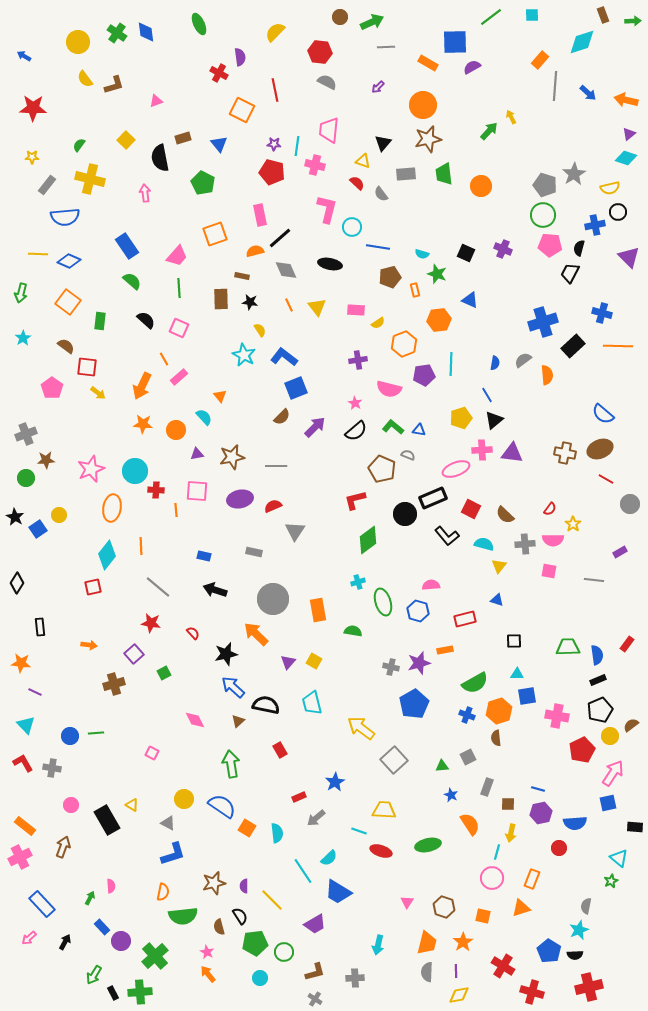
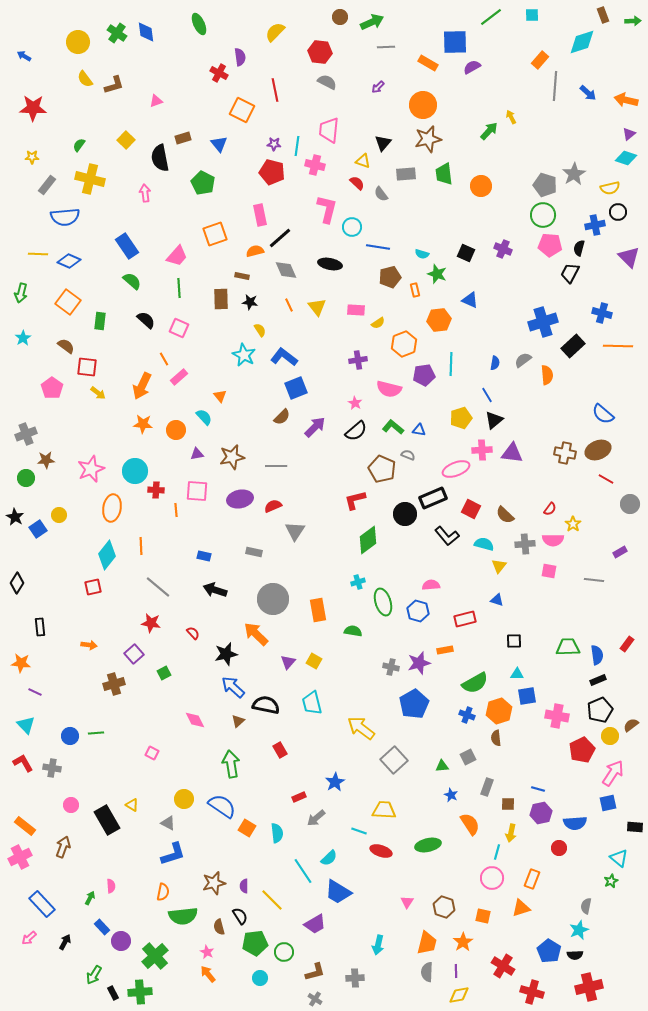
brown ellipse at (600, 449): moved 2 px left, 1 px down
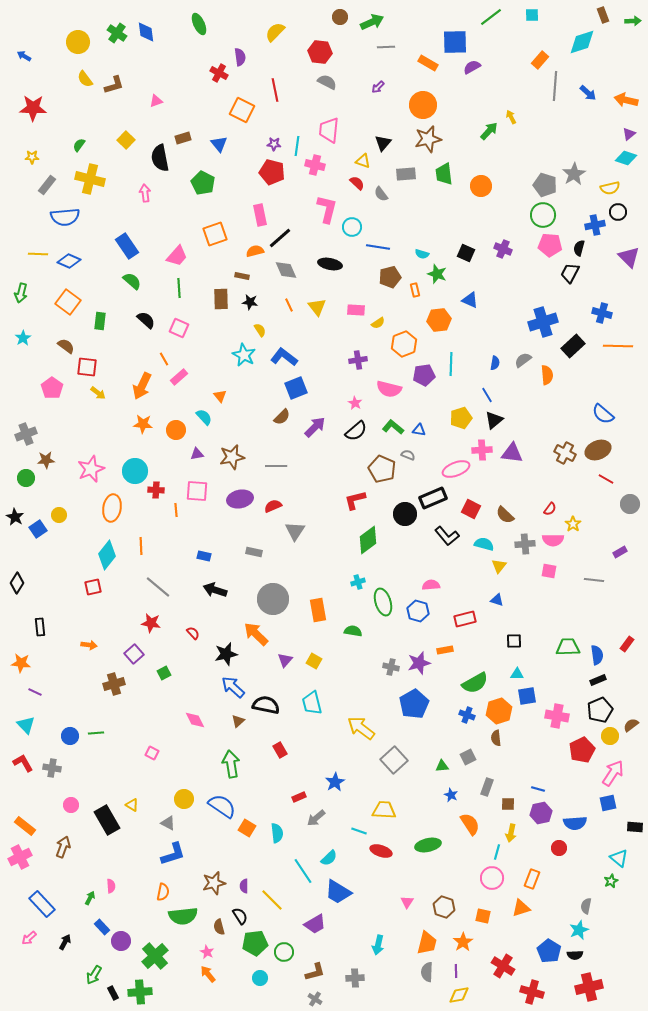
brown cross at (565, 453): rotated 15 degrees clockwise
purple triangle at (288, 662): moved 3 px left, 2 px up
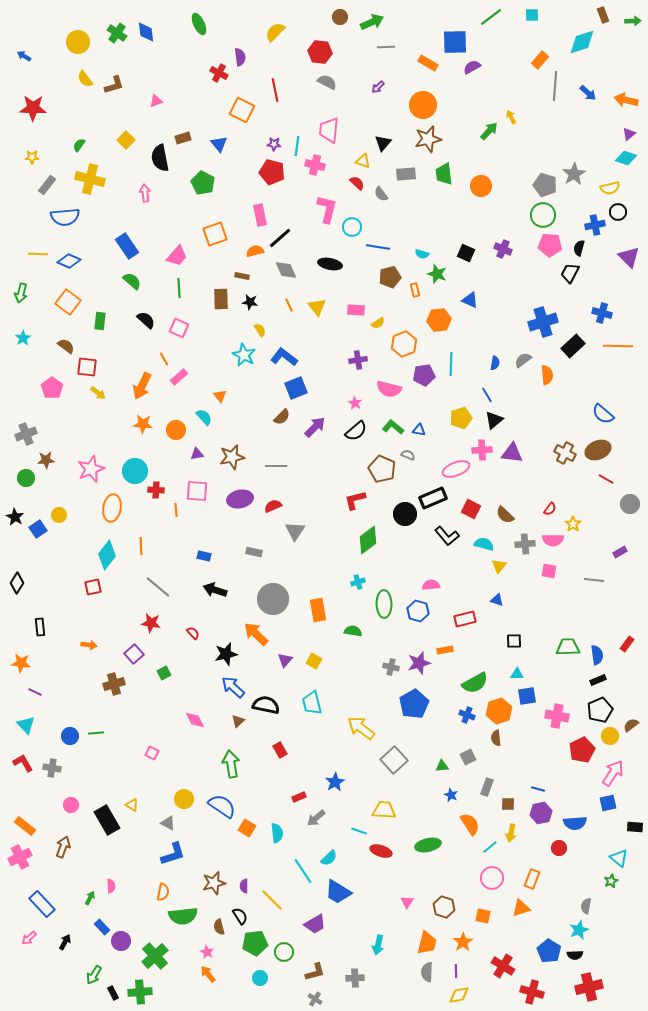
green ellipse at (383, 602): moved 1 px right, 2 px down; rotated 16 degrees clockwise
cyan line at (497, 852): moved 7 px left, 5 px up; rotated 35 degrees clockwise
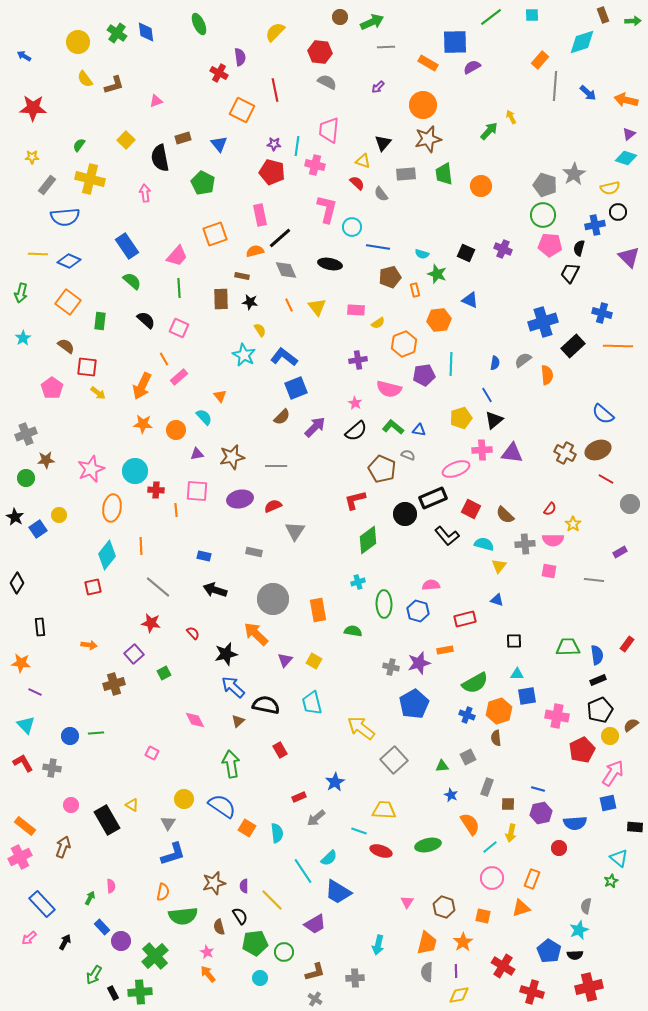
gray triangle at (168, 823): rotated 35 degrees clockwise
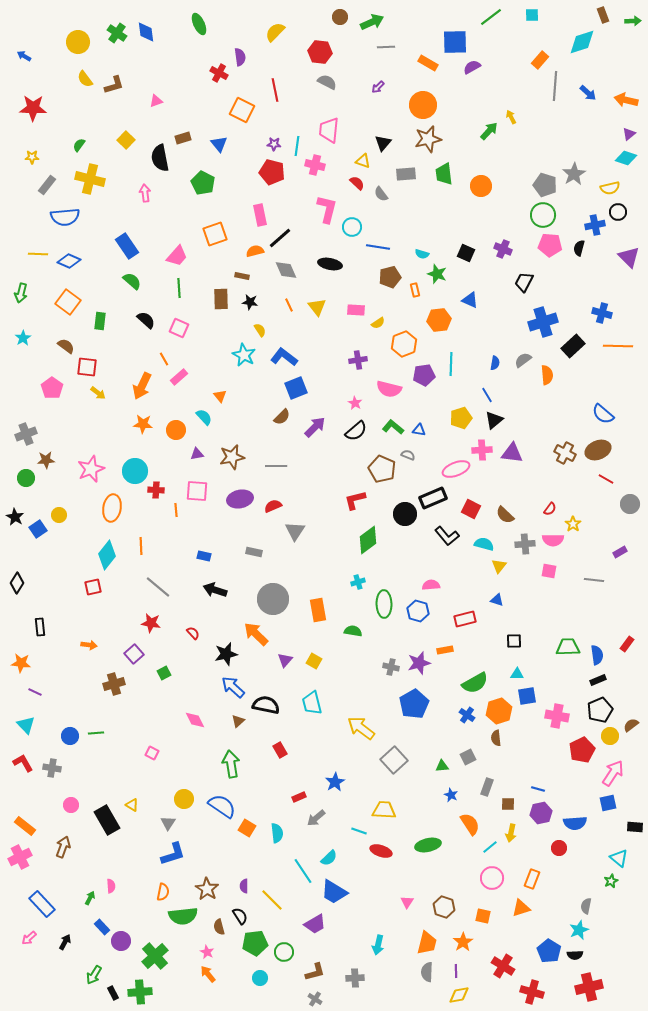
black trapezoid at (570, 273): moved 46 px left, 9 px down
blue cross at (467, 715): rotated 14 degrees clockwise
brown star at (214, 883): moved 7 px left, 6 px down; rotated 25 degrees counterclockwise
blue trapezoid at (338, 892): moved 4 px left
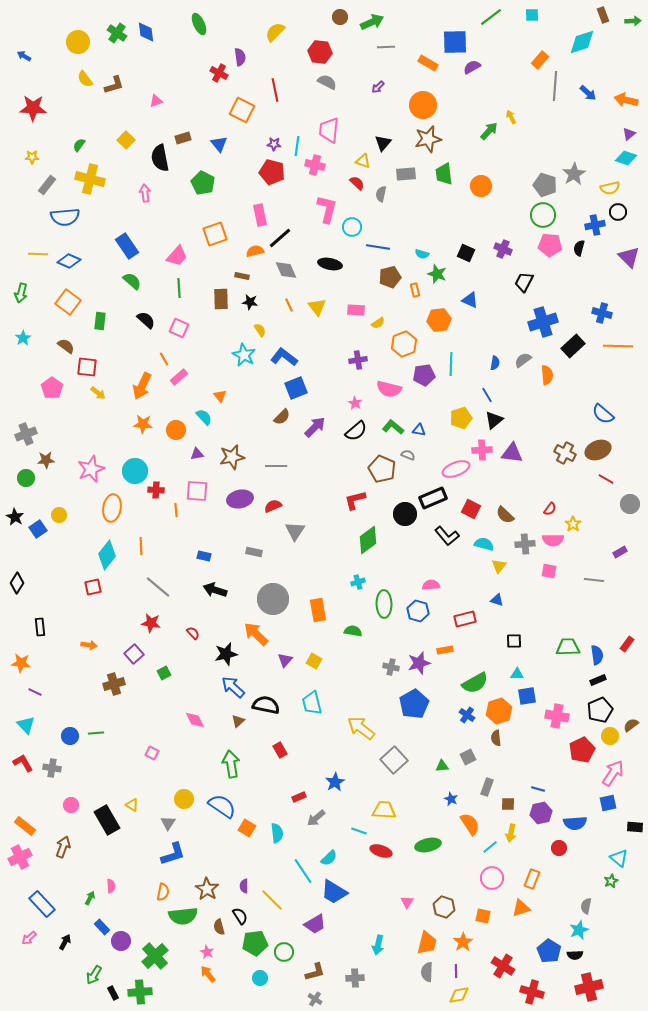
gray semicircle at (381, 194): rotated 49 degrees clockwise
blue star at (451, 795): moved 4 px down
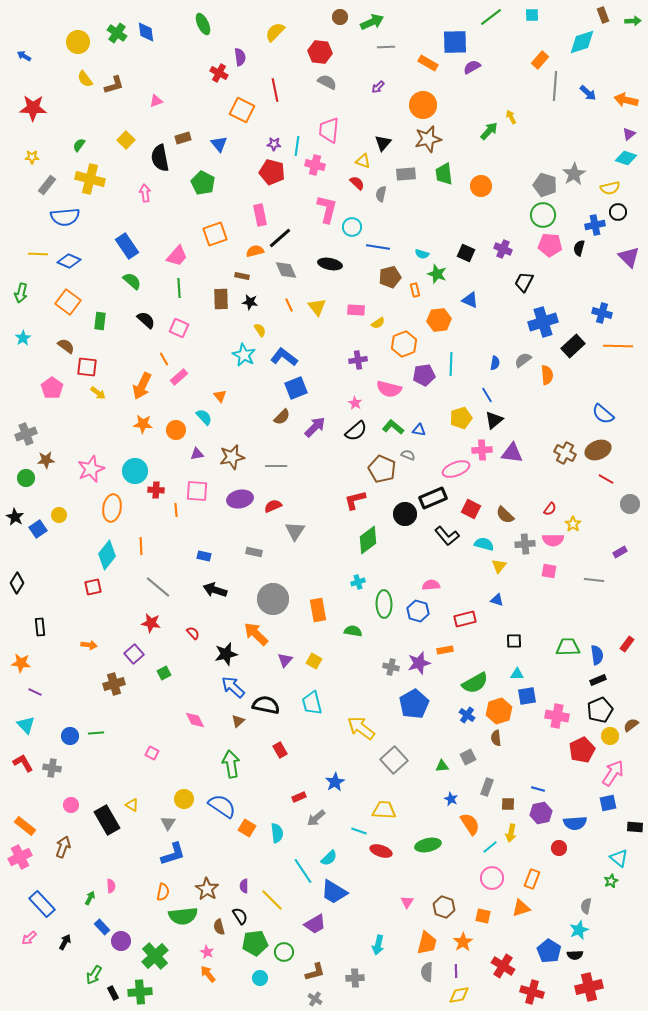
green ellipse at (199, 24): moved 4 px right
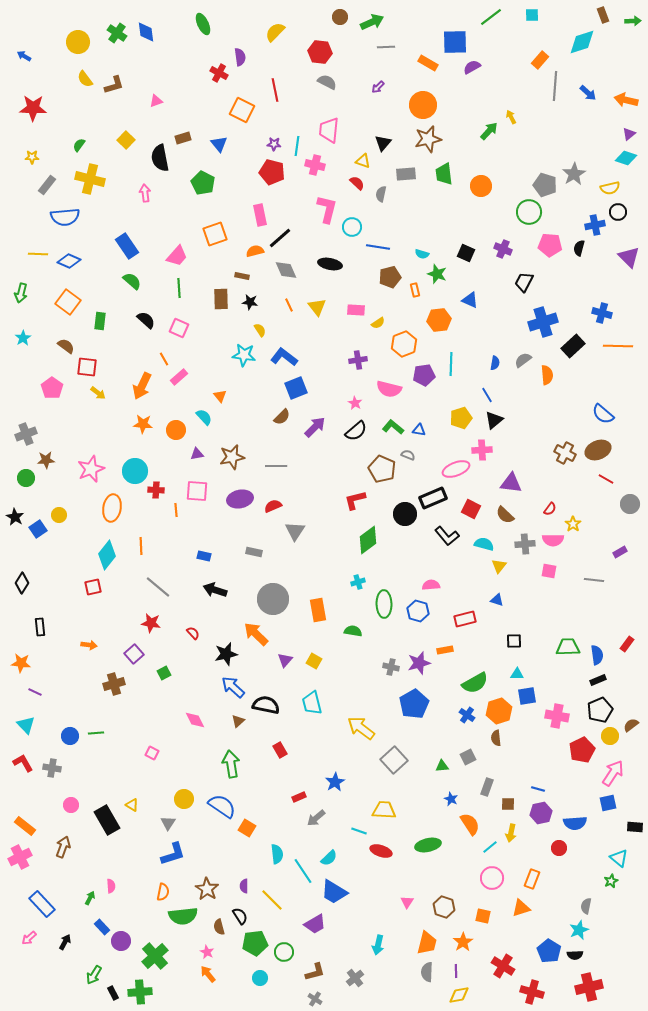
green circle at (543, 215): moved 14 px left, 3 px up
cyan star at (244, 355): rotated 20 degrees counterclockwise
purple triangle at (512, 453): moved 1 px left, 30 px down
black diamond at (17, 583): moved 5 px right
cyan semicircle at (277, 833): moved 21 px down
gray cross at (355, 978): rotated 36 degrees counterclockwise
